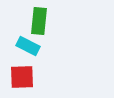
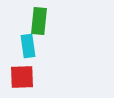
cyan rectangle: rotated 55 degrees clockwise
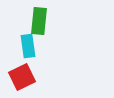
red square: rotated 24 degrees counterclockwise
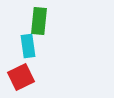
red square: moved 1 px left
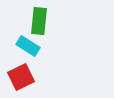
cyan rectangle: rotated 50 degrees counterclockwise
